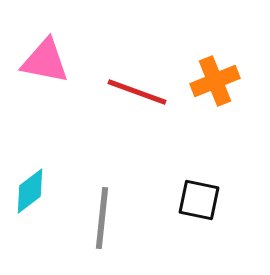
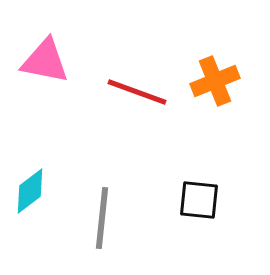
black square: rotated 6 degrees counterclockwise
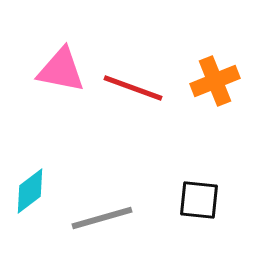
pink triangle: moved 16 px right, 9 px down
red line: moved 4 px left, 4 px up
gray line: rotated 68 degrees clockwise
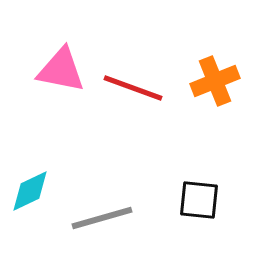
cyan diamond: rotated 12 degrees clockwise
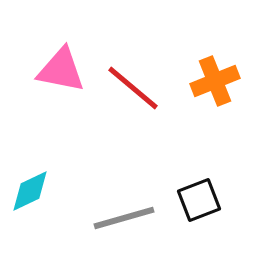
red line: rotated 20 degrees clockwise
black square: rotated 27 degrees counterclockwise
gray line: moved 22 px right
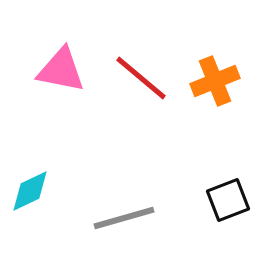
red line: moved 8 px right, 10 px up
black square: moved 29 px right
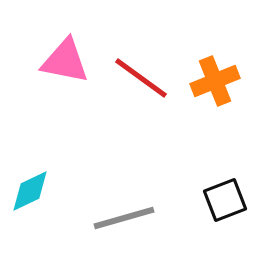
pink triangle: moved 4 px right, 9 px up
red line: rotated 4 degrees counterclockwise
black square: moved 3 px left
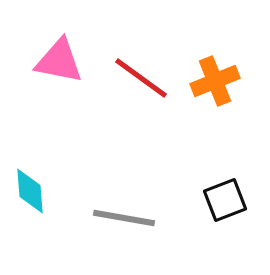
pink triangle: moved 6 px left
cyan diamond: rotated 69 degrees counterclockwise
gray line: rotated 26 degrees clockwise
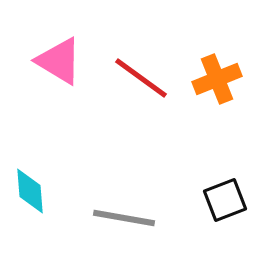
pink triangle: rotated 20 degrees clockwise
orange cross: moved 2 px right, 2 px up
